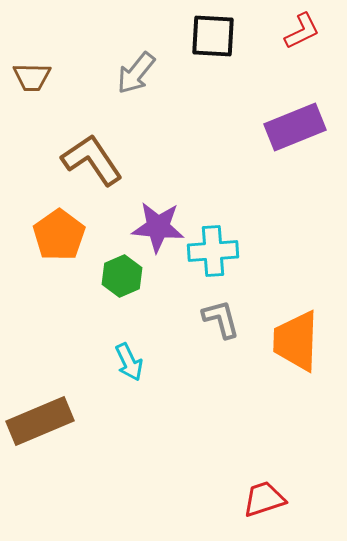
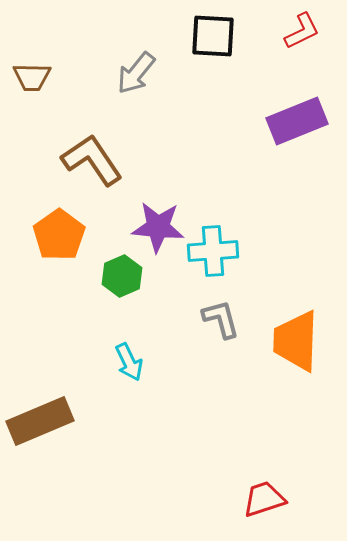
purple rectangle: moved 2 px right, 6 px up
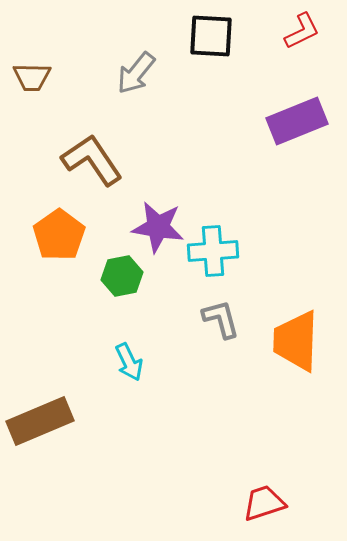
black square: moved 2 px left
purple star: rotated 4 degrees clockwise
green hexagon: rotated 12 degrees clockwise
red trapezoid: moved 4 px down
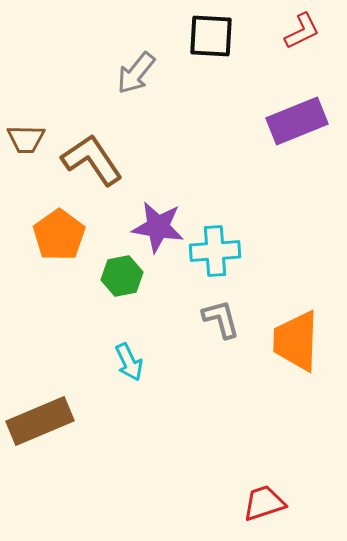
brown trapezoid: moved 6 px left, 62 px down
cyan cross: moved 2 px right
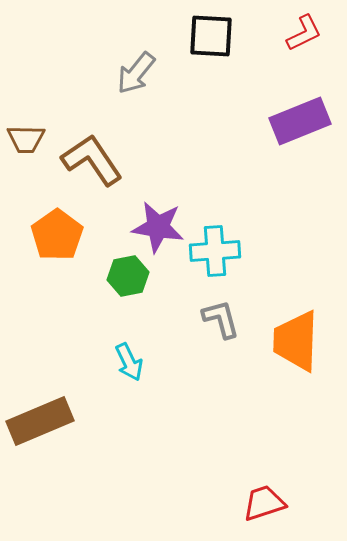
red L-shape: moved 2 px right, 2 px down
purple rectangle: moved 3 px right
orange pentagon: moved 2 px left
green hexagon: moved 6 px right
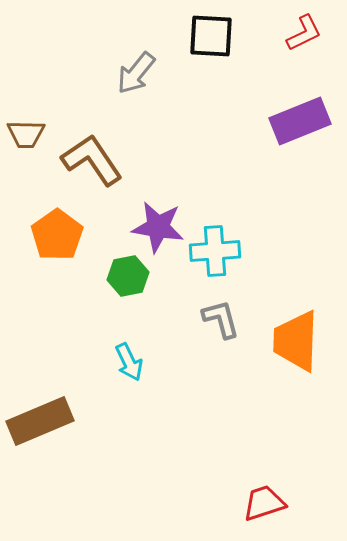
brown trapezoid: moved 5 px up
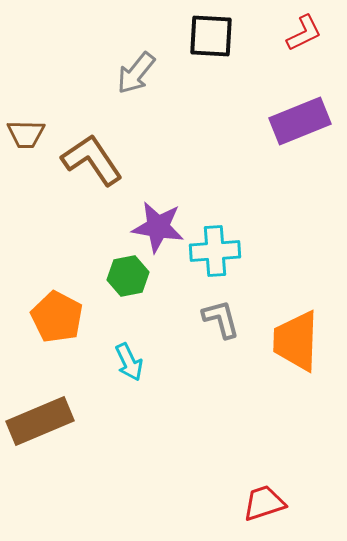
orange pentagon: moved 82 px down; rotated 9 degrees counterclockwise
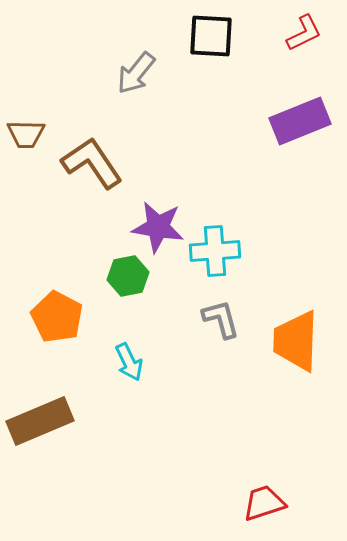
brown L-shape: moved 3 px down
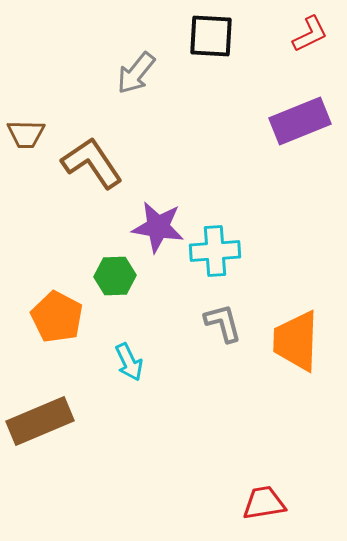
red L-shape: moved 6 px right, 1 px down
green hexagon: moved 13 px left; rotated 9 degrees clockwise
gray L-shape: moved 2 px right, 4 px down
red trapezoid: rotated 9 degrees clockwise
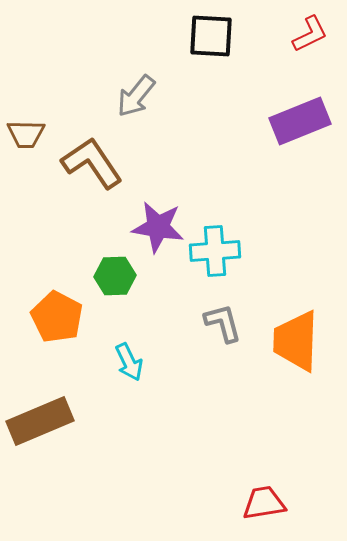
gray arrow: moved 23 px down
